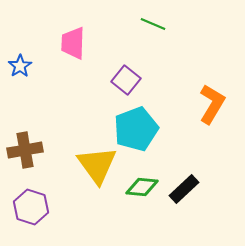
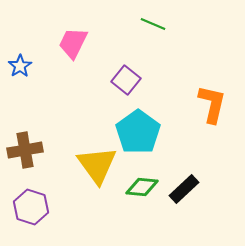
pink trapezoid: rotated 24 degrees clockwise
orange L-shape: rotated 18 degrees counterclockwise
cyan pentagon: moved 2 px right, 3 px down; rotated 15 degrees counterclockwise
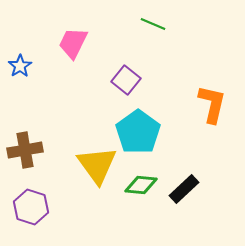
green diamond: moved 1 px left, 2 px up
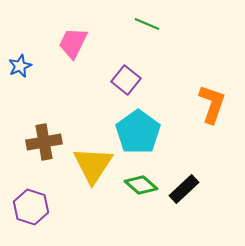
green line: moved 6 px left
blue star: rotated 10 degrees clockwise
orange L-shape: rotated 6 degrees clockwise
brown cross: moved 19 px right, 8 px up
yellow triangle: moved 4 px left; rotated 9 degrees clockwise
green diamond: rotated 36 degrees clockwise
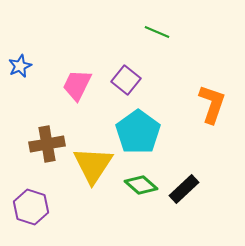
green line: moved 10 px right, 8 px down
pink trapezoid: moved 4 px right, 42 px down
brown cross: moved 3 px right, 2 px down
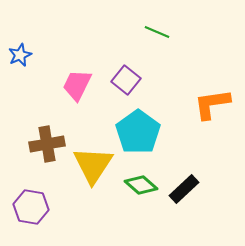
blue star: moved 11 px up
orange L-shape: rotated 117 degrees counterclockwise
purple hexagon: rotated 8 degrees counterclockwise
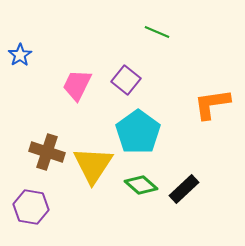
blue star: rotated 10 degrees counterclockwise
brown cross: moved 8 px down; rotated 28 degrees clockwise
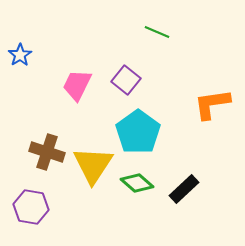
green diamond: moved 4 px left, 2 px up
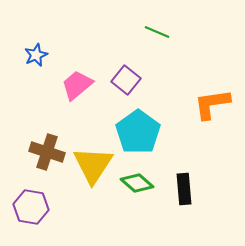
blue star: moved 16 px right; rotated 10 degrees clockwise
pink trapezoid: rotated 24 degrees clockwise
black rectangle: rotated 52 degrees counterclockwise
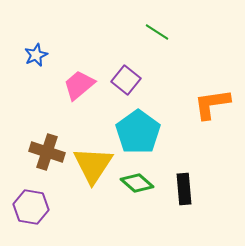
green line: rotated 10 degrees clockwise
pink trapezoid: moved 2 px right
